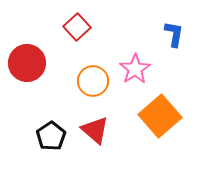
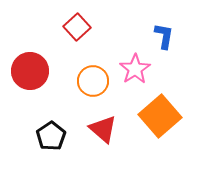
blue L-shape: moved 10 px left, 2 px down
red circle: moved 3 px right, 8 px down
red triangle: moved 8 px right, 1 px up
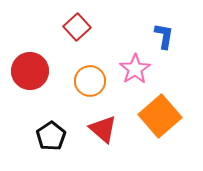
orange circle: moved 3 px left
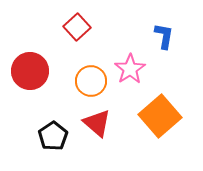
pink star: moved 5 px left
orange circle: moved 1 px right
red triangle: moved 6 px left, 6 px up
black pentagon: moved 2 px right
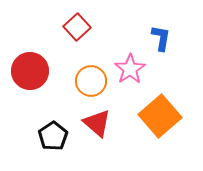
blue L-shape: moved 3 px left, 2 px down
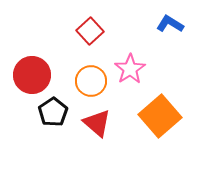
red square: moved 13 px right, 4 px down
blue L-shape: moved 9 px right, 14 px up; rotated 68 degrees counterclockwise
red circle: moved 2 px right, 4 px down
black pentagon: moved 24 px up
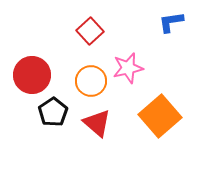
blue L-shape: moved 1 px right, 2 px up; rotated 40 degrees counterclockwise
pink star: moved 2 px left, 1 px up; rotated 20 degrees clockwise
